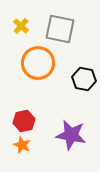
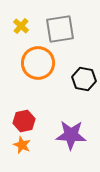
gray square: rotated 20 degrees counterclockwise
purple star: rotated 8 degrees counterclockwise
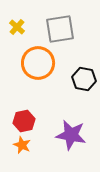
yellow cross: moved 4 px left, 1 px down
purple star: rotated 8 degrees clockwise
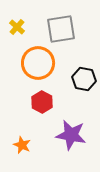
gray square: moved 1 px right
red hexagon: moved 18 px right, 19 px up; rotated 20 degrees counterclockwise
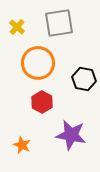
gray square: moved 2 px left, 6 px up
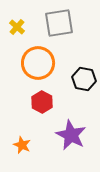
purple star: rotated 16 degrees clockwise
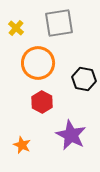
yellow cross: moved 1 px left, 1 px down
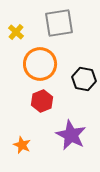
yellow cross: moved 4 px down
orange circle: moved 2 px right, 1 px down
red hexagon: moved 1 px up; rotated 10 degrees clockwise
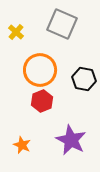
gray square: moved 3 px right, 1 px down; rotated 32 degrees clockwise
orange circle: moved 6 px down
purple star: moved 5 px down
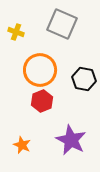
yellow cross: rotated 21 degrees counterclockwise
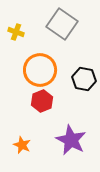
gray square: rotated 12 degrees clockwise
